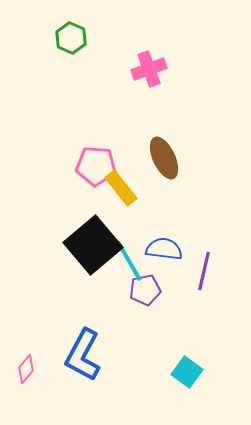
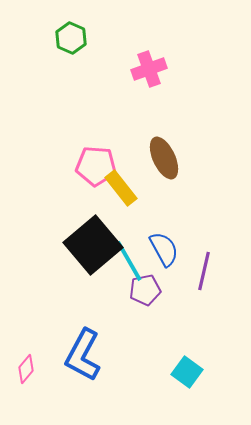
blue semicircle: rotated 54 degrees clockwise
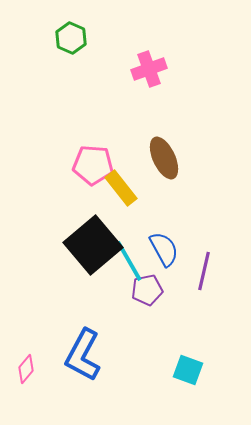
pink pentagon: moved 3 px left, 1 px up
purple pentagon: moved 2 px right
cyan square: moved 1 px right, 2 px up; rotated 16 degrees counterclockwise
